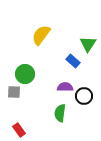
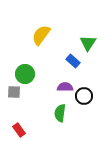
green triangle: moved 1 px up
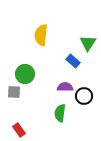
yellow semicircle: rotated 30 degrees counterclockwise
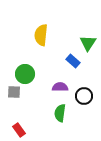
purple semicircle: moved 5 px left
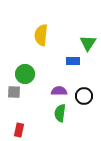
blue rectangle: rotated 40 degrees counterclockwise
purple semicircle: moved 1 px left, 4 px down
red rectangle: rotated 48 degrees clockwise
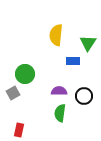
yellow semicircle: moved 15 px right
gray square: moved 1 px left, 1 px down; rotated 32 degrees counterclockwise
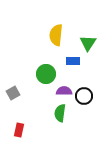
green circle: moved 21 px right
purple semicircle: moved 5 px right
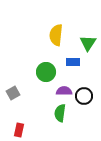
blue rectangle: moved 1 px down
green circle: moved 2 px up
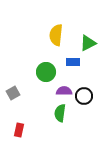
green triangle: rotated 30 degrees clockwise
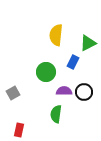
blue rectangle: rotated 64 degrees counterclockwise
black circle: moved 4 px up
green semicircle: moved 4 px left, 1 px down
